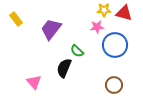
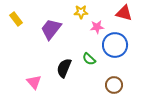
yellow star: moved 23 px left, 2 px down
green semicircle: moved 12 px right, 8 px down
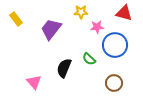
brown circle: moved 2 px up
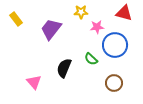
green semicircle: moved 2 px right
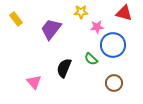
blue circle: moved 2 px left
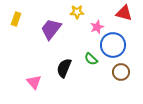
yellow star: moved 4 px left
yellow rectangle: rotated 56 degrees clockwise
pink star: rotated 16 degrees counterclockwise
brown circle: moved 7 px right, 11 px up
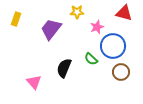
blue circle: moved 1 px down
